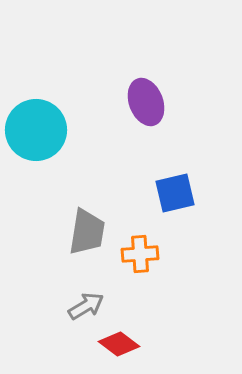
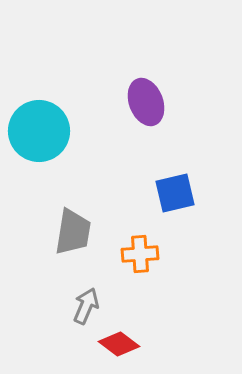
cyan circle: moved 3 px right, 1 px down
gray trapezoid: moved 14 px left
gray arrow: rotated 36 degrees counterclockwise
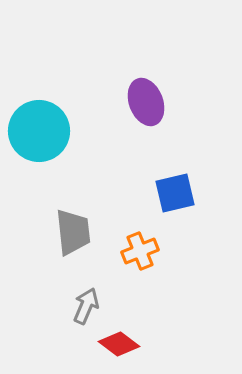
gray trapezoid: rotated 15 degrees counterclockwise
orange cross: moved 3 px up; rotated 18 degrees counterclockwise
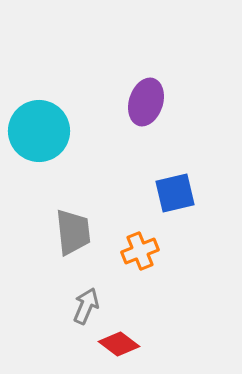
purple ellipse: rotated 39 degrees clockwise
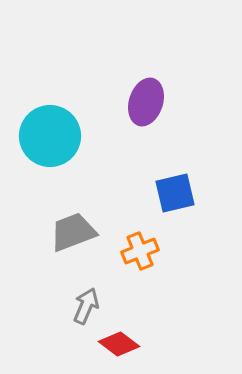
cyan circle: moved 11 px right, 5 px down
gray trapezoid: rotated 105 degrees counterclockwise
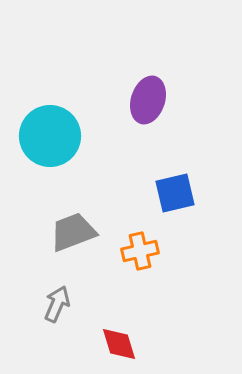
purple ellipse: moved 2 px right, 2 px up
orange cross: rotated 9 degrees clockwise
gray arrow: moved 29 px left, 2 px up
red diamond: rotated 36 degrees clockwise
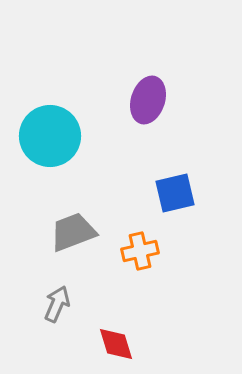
red diamond: moved 3 px left
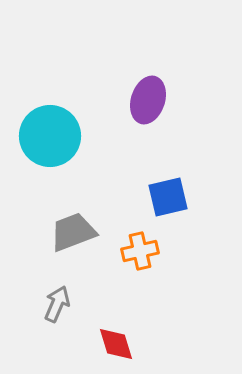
blue square: moved 7 px left, 4 px down
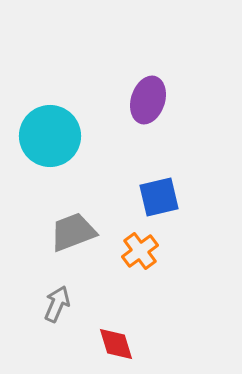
blue square: moved 9 px left
orange cross: rotated 24 degrees counterclockwise
